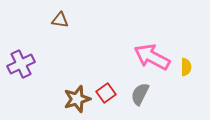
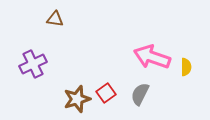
brown triangle: moved 5 px left, 1 px up
pink arrow: rotated 9 degrees counterclockwise
purple cross: moved 12 px right
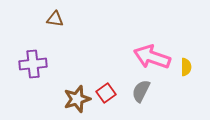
purple cross: rotated 20 degrees clockwise
gray semicircle: moved 1 px right, 3 px up
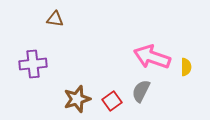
red square: moved 6 px right, 8 px down
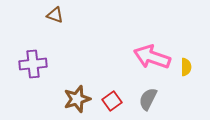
brown triangle: moved 4 px up; rotated 12 degrees clockwise
gray semicircle: moved 7 px right, 8 px down
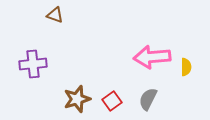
pink arrow: rotated 24 degrees counterclockwise
